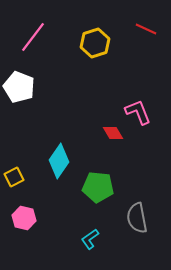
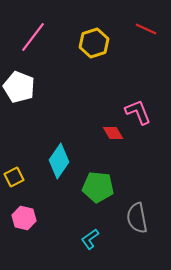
yellow hexagon: moved 1 px left
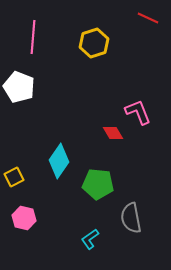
red line: moved 2 px right, 11 px up
pink line: rotated 32 degrees counterclockwise
green pentagon: moved 3 px up
gray semicircle: moved 6 px left
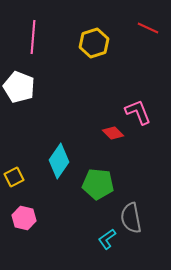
red line: moved 10 px down
red diamond: rotated 15 degrees counterclockwise
cyan L-shape: moved 17 px right
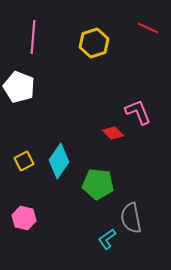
yellow square: moved 10 px right, 16 px up
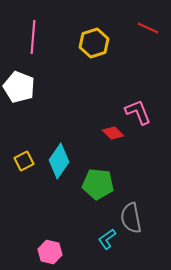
pink hexagon: moved 26 px right, 34 px down
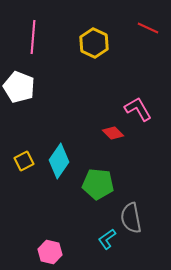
yellow hexagon: rotated 16 degrees counterclockwise
pink L-shape: moved 3 px up; rotated 8 degrees counterclockwise
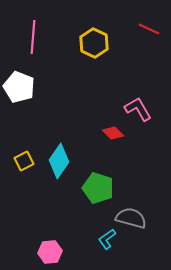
red line: moved 1 px right, 1 px down
green pentagon: moved 4 px down; rotated 12 degrees clockwise
gray semicircle: rotated 116 degrees clockwise
pink hexagon: rotated 20 degrees counterclockwise
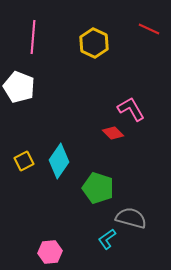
pink L-shape: moved 7 px left
